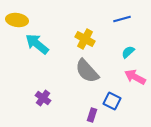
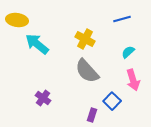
pink arrow: moved 2 px left, 3 px down; rotated 135 degrees counterclockwise
blue square: rotated 18 degrees clockwise
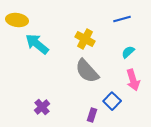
purple cross: moved 1 px left, 9 px down; rotated 14 degrees clockwise
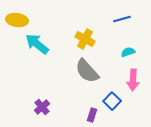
cyan semicircle: rotated 24 degrees clockwise
pink arrow: rotated 20 degrees clockwise
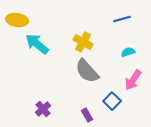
yellow cross: moved 2 px left, 3 px down
pink arrow: rotated 30 degrees clockwise
purple cross: moved 1 px right, 2 px down
purple rectangle: moved 5 px left; rotated 48 degrees counterclockwise
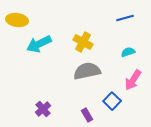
blue line: moved 3 px right, 1 px up
cyan arrow: moved 2 px right; rotated 65 degrees counterclockwise
gray semicircle: rotated 120 degrees clockwise
